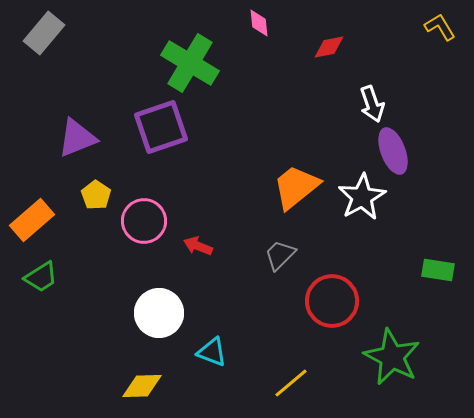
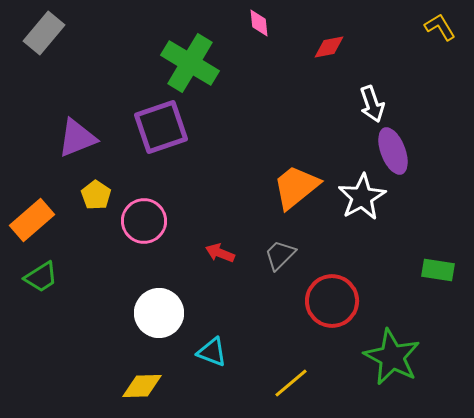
red arrow: moved 22 px right, 7 px down
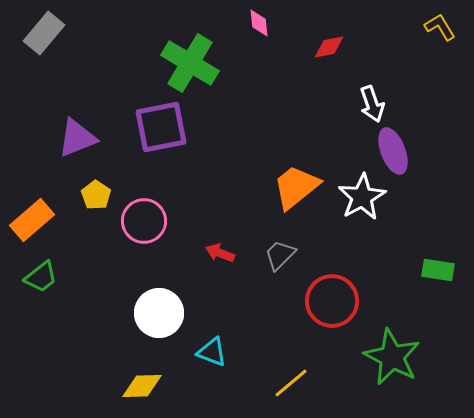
purple square: rotated 8 degrees clockwise
green trapezoid: rotated 6 degrees counterclockwise
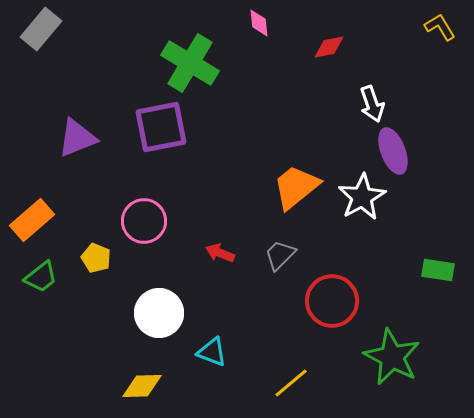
gray rectangle: moved 3 px left, 4 px up
yellow pentagon: moved 63 px down; rotated 12 degrees counterclockwise
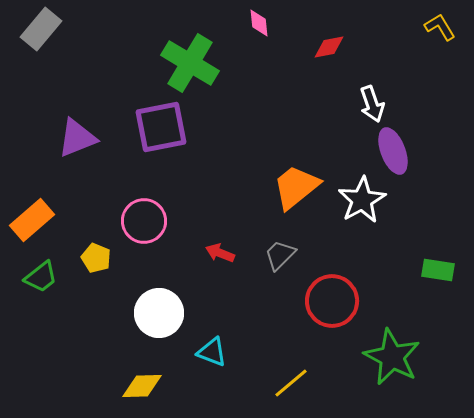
white star: moved 3 px down
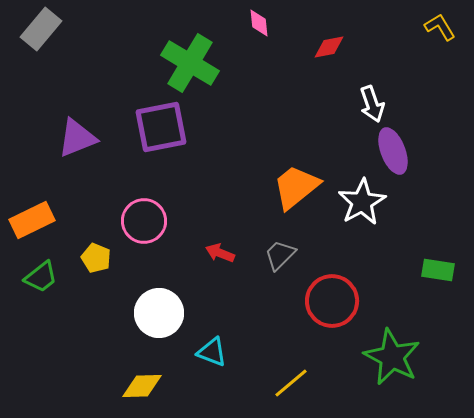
white star: moved 2 px down
orange rectangle: rotated 15 degrees clockwise
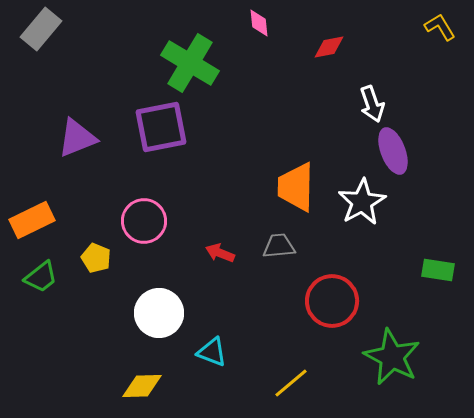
orange trapezoid: rotated 50 degrees counterclockwise
gray trapezoid: moved 1 px left, 9 px up; rotated 40 degrees clockwise
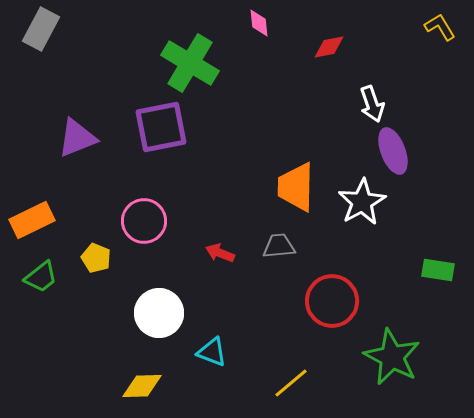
gray rectangle: rotated 12 degrees counterclockwise
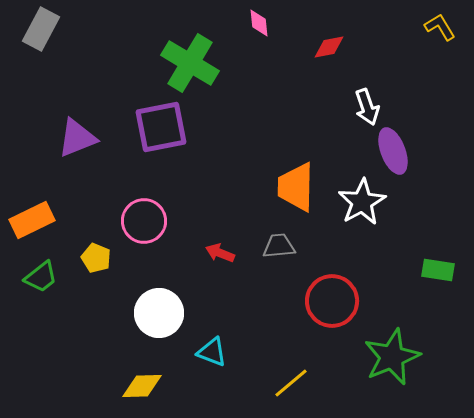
white arrow: moved 5 px left, 3 px down
green star: rotated 22 degrees clockwise
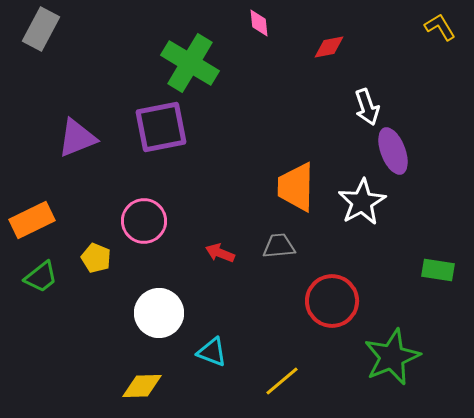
yellow line: moved 9 px left, 2 px up
